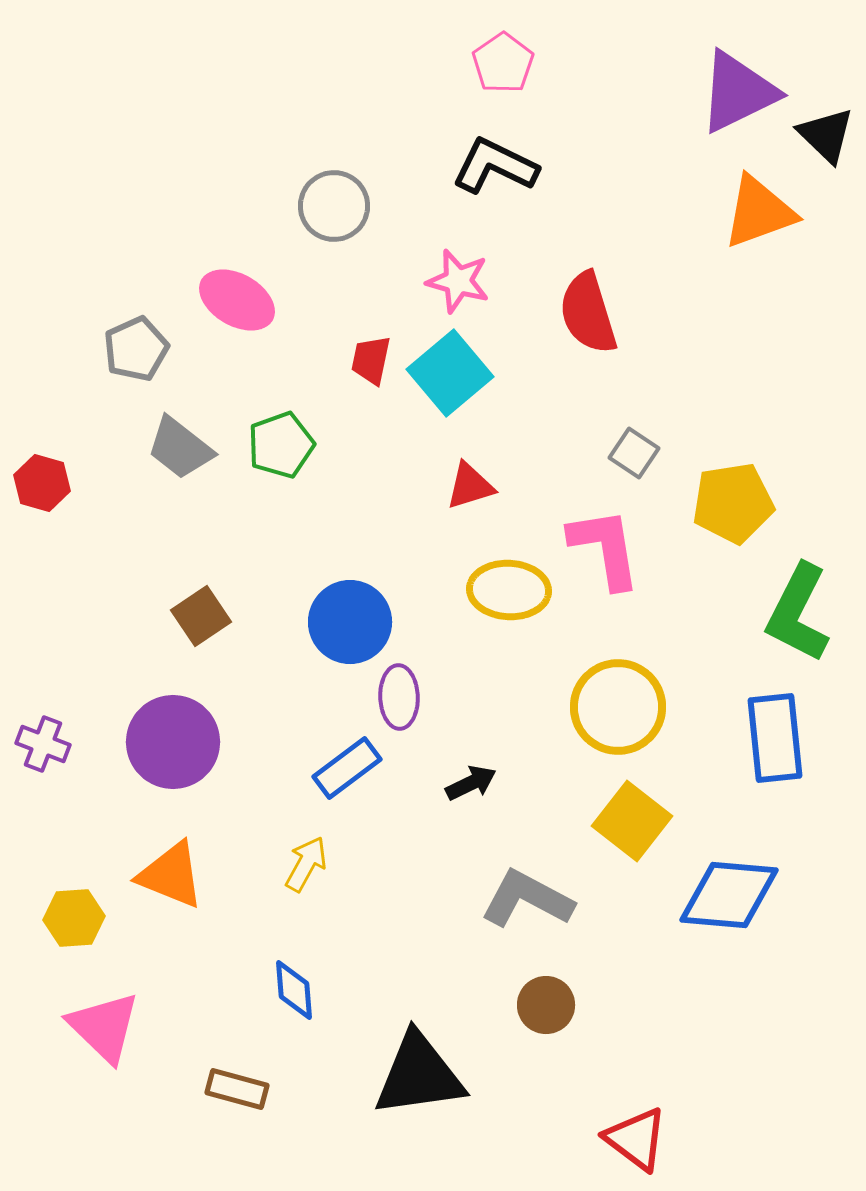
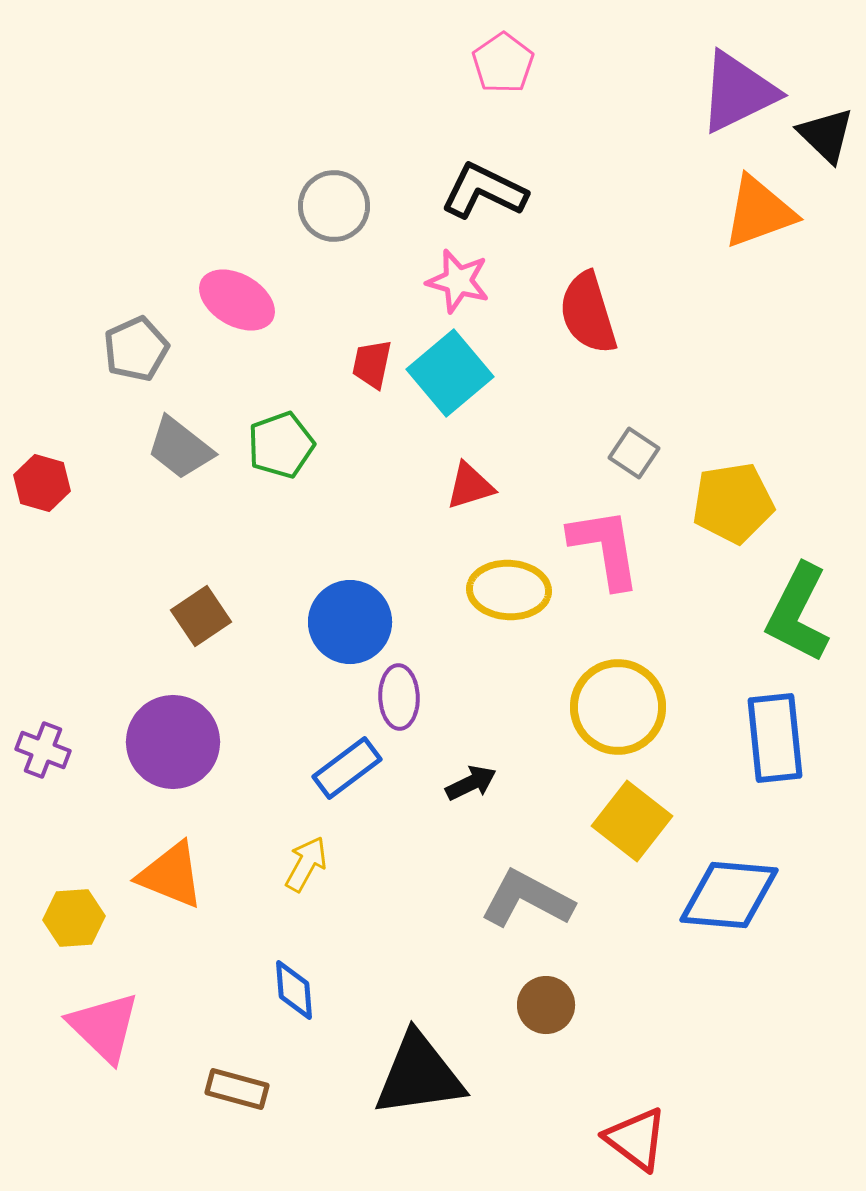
black L-shape at (495, 166): moved 11 px left, 25 px down
red trapezoid at (371, 360): moved 1 px right, 4 px down
purple cross at (43, 744): moved 6 px down
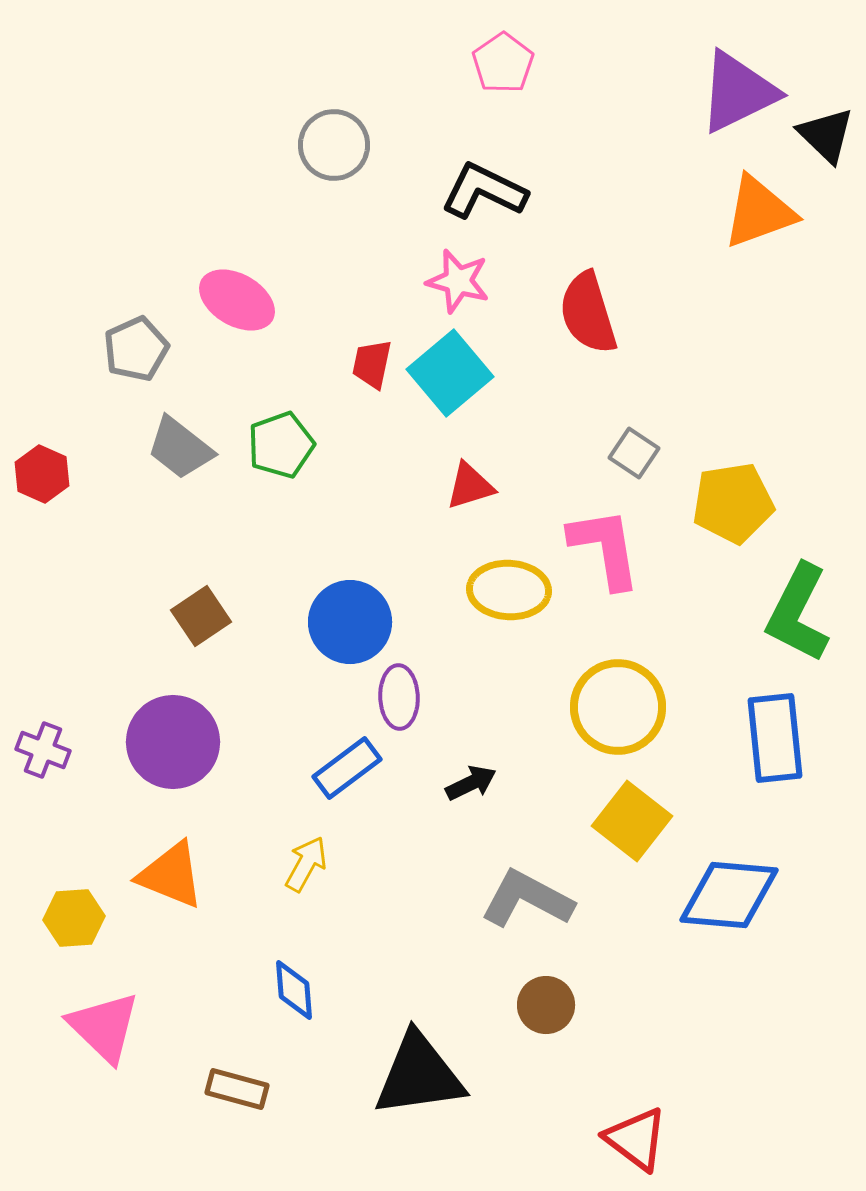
gray circle at (334, 206): moved 61 px up
red hexagon at (42, 483): moved 9 px up; rotated 8 degrees clockwise
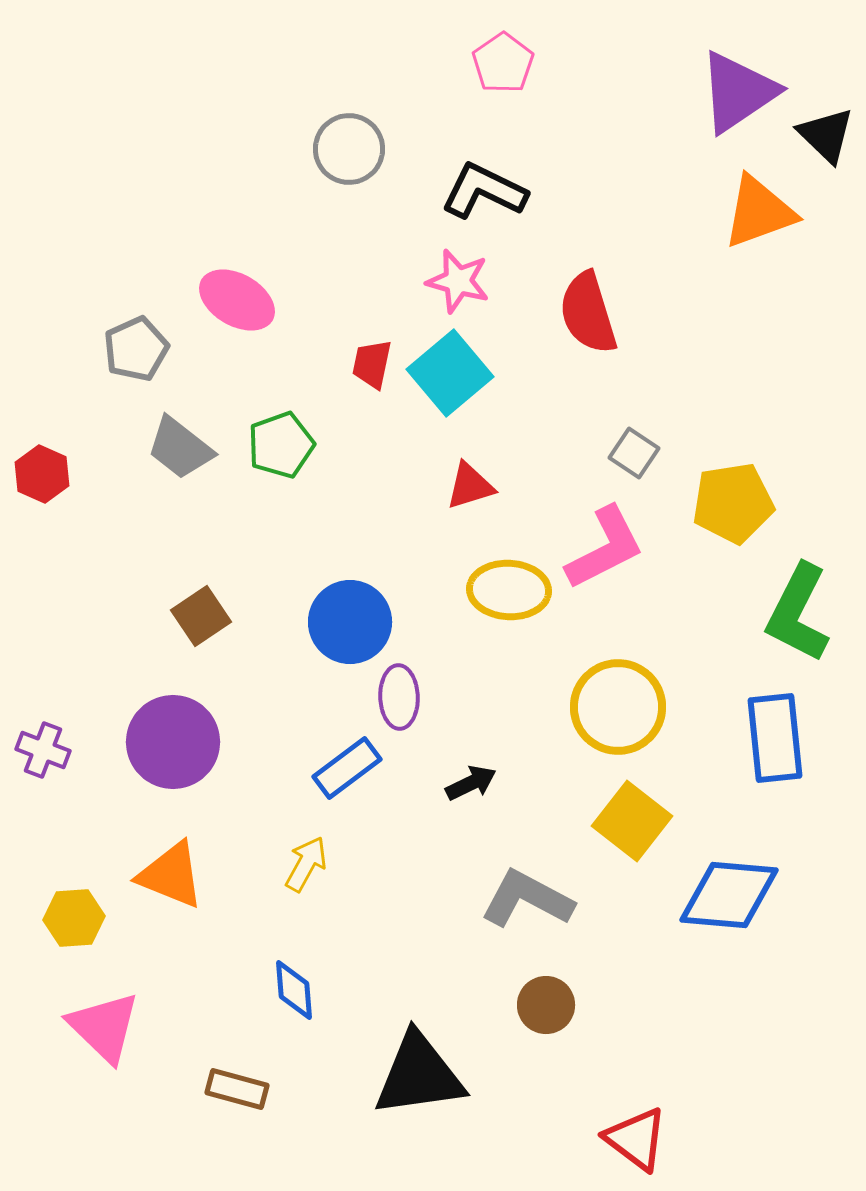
purple triangle at (738, 92): rotated 8 degrees counterclockwise
gray circle at (334, 145): moved 15 px right, 4 px down
pink L-shape at (605, 548): rotated 72 degrees clockwise
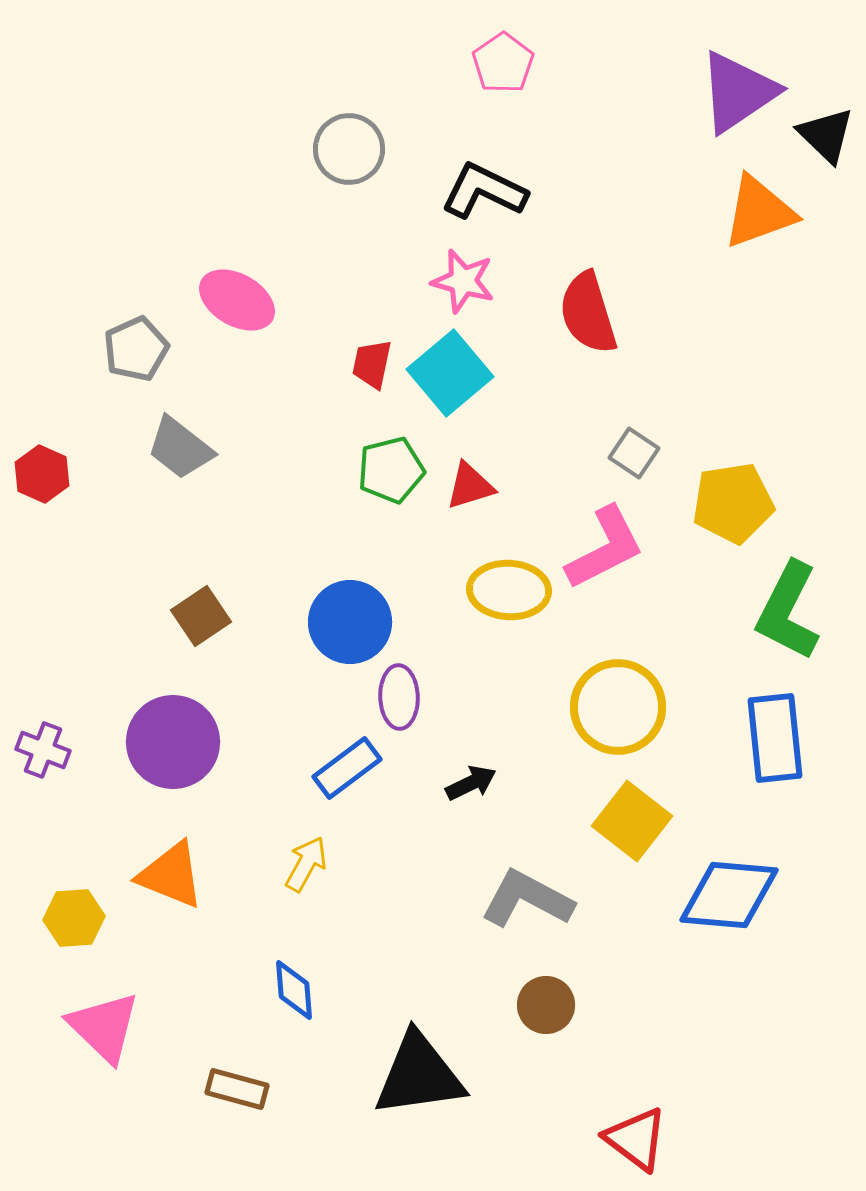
pink star at (458, 281): moved 5 px right
green pentagon at (281, 445): moved 110 px right, 25 px down; rotated 6 degrees clockwise
green L-shape at (798, 613): moved 10 px left, 2 px up
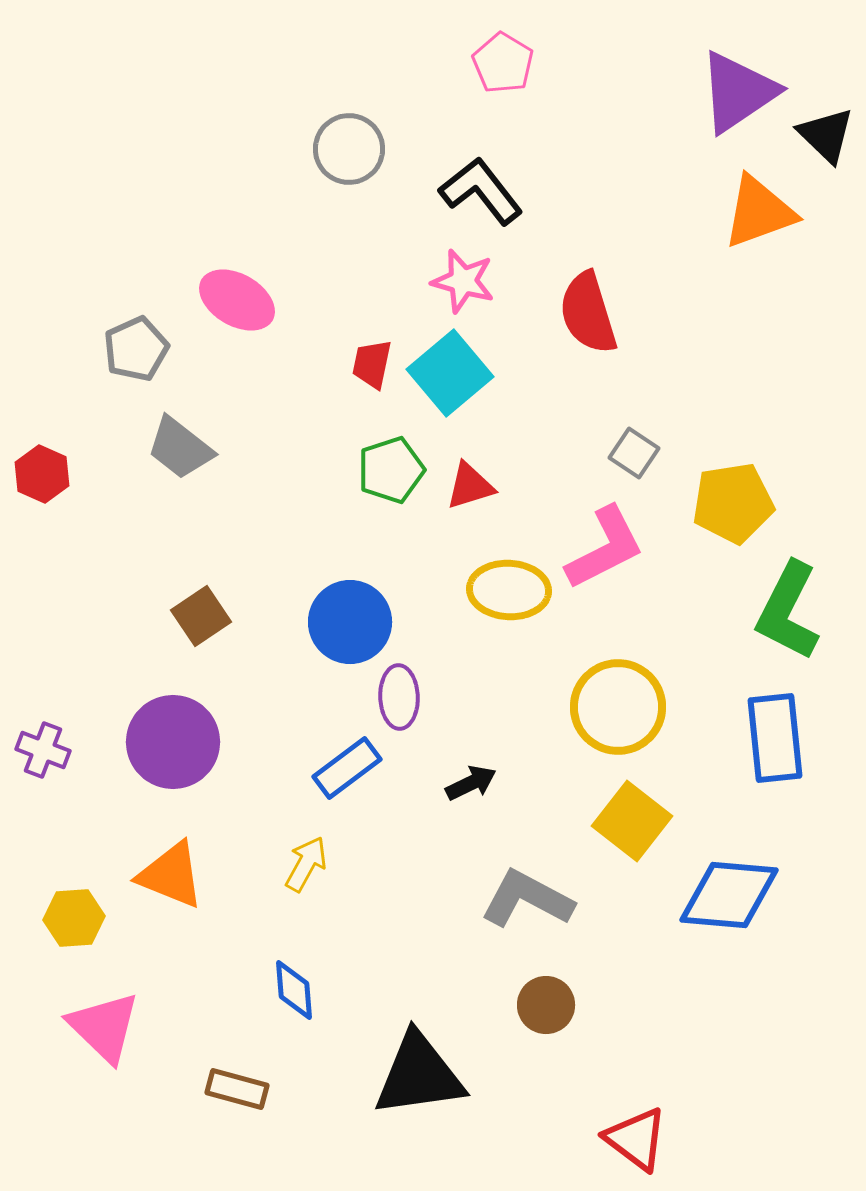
pink pentagon at (503, 63): rotated 6 degrees counterclockwise
black L-shape at (484, 191): moved 3 px left; rotated 26 degrees clockwise
green pentagon at (391, 470): rotated 4 degrees counterclockwise
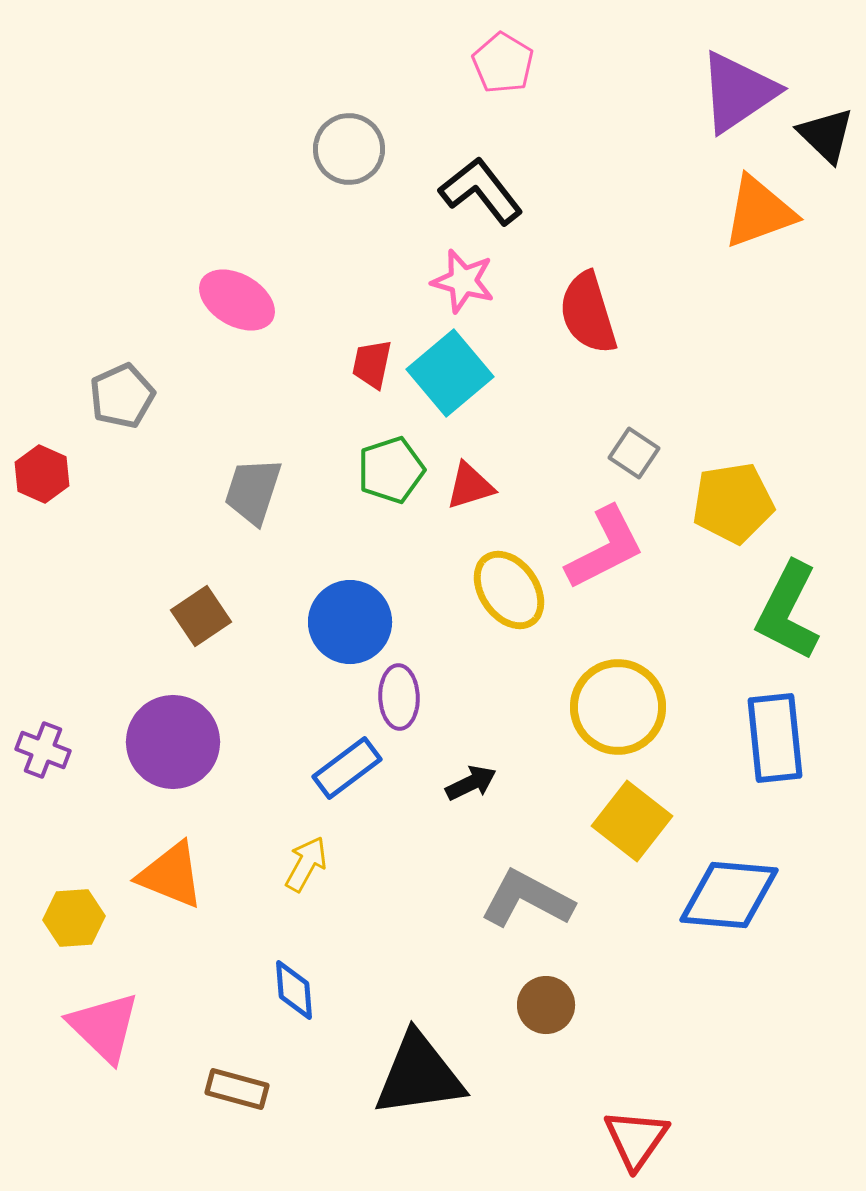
gray pentagon at (136, 349): moved 14 px left, 47 px down
gray trapezoid at (180, 448): moved 73 px right, 43 px down; rotated 70 degrees clockwise
yellow ellipse at (509, 590): rotated 52 degrees clockwise
red triangle at (636, 1139): rotated 28 degrees clockwise
